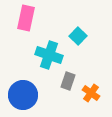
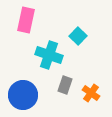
pink rectangle: moved 2 px down
gray rectangle: moved 3 px left, 4 px down
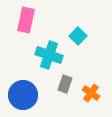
gray rectangle: moved 1 px up
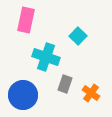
cyan cross: moved 3 px left, 2 px down
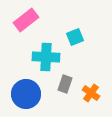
pink rectangle: rotated 40 degrees clockwise
cyan square: moved 3 px left, 1 px down; rotated 24 degrees clockwise
cyan cross: rotated 16 degrees counterclockwise
blue circle: moved 3 px right, 1 px up
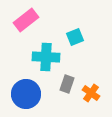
gray rectangle: moved 2 px right
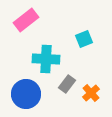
cyan square: moved 9 px right, 2 px down
cyan cross: moved 2 px down
gray rectangle: rotated 18 degrees clockwise
orange cross: rotated 12 degrees clockwise
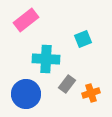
cyan square: moved 1 px left
orange cross: rotated 24 degrees clockwise
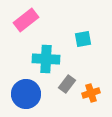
cyan square: rotated 12 degrees clockwise
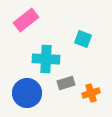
cyan square: rotated 30 degrees clockwise
gray rectangle: moved 1 px left, 1 px up; rotated 36 degrees clockwise
blue circle: moved 1 px right, 1 px up
